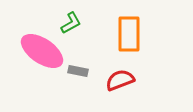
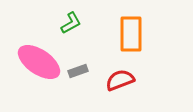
orange rectangle: moved 2 px right
pink ellipse: moved 3 px left, 11 px down
gray rectangle: rotated 30 degrees counterclockwise
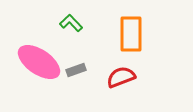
green L-shape: rotated 105 degrees counterclockwise
gray rectangle: moved 2 px left, 1 px up
red semicircle: moved 1 px right, 3 px up
